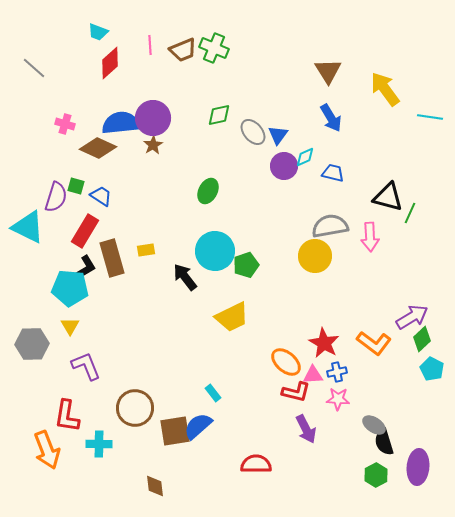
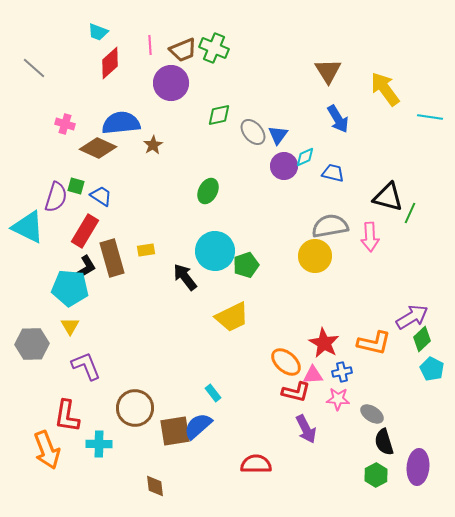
purple circle at (153, 118): moved 18 px right, 35 px up
blue arrow at (331, 118): moved 7 px right, 1 px down
orange L-shape at (374, 343): rotated 24 degrees counterclockwise
blue cross at (337, 372): moved 5 px right
gray ellipse at (374, 425): moved 2 px left, 11 px up
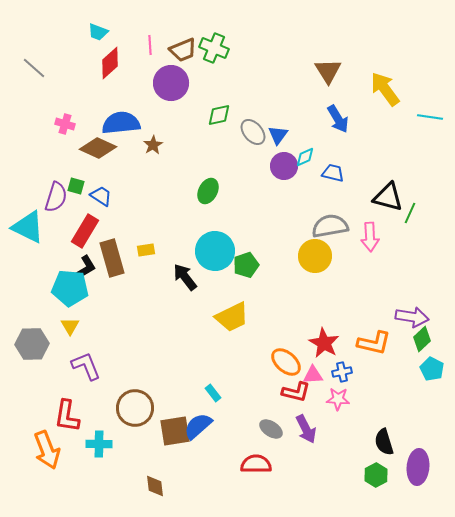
purple arrow at (412, 317): rotated 40 degrees clockwise
gray ellipse at (372, 414): moved 101 px left, 15 px down
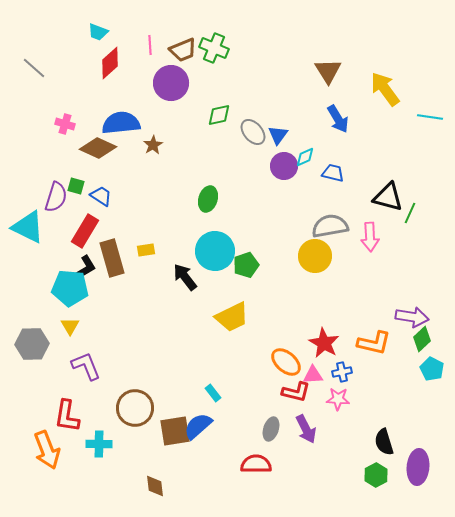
green ellipse at (208, 191): moved 8 px down; rotated 10 degrees counterclockwise
gray ellipse at (271, 429): rotated 75 degrees clockwise
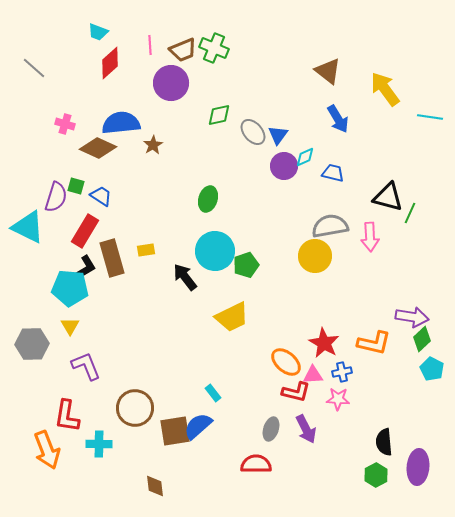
brown triangle at (328, 71): rotated 20 degrees counterclockwise
black semicircle at (384, 442): rotated 12 degrees clockwise
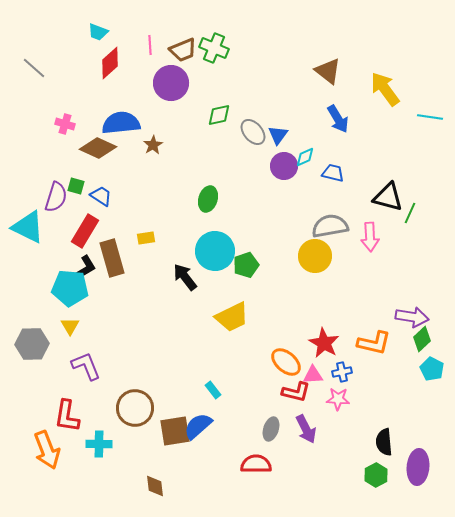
yellow rectangle at (146, 250): moved 12 px up
cyan rectangle at (213, 393): moved 3 px up
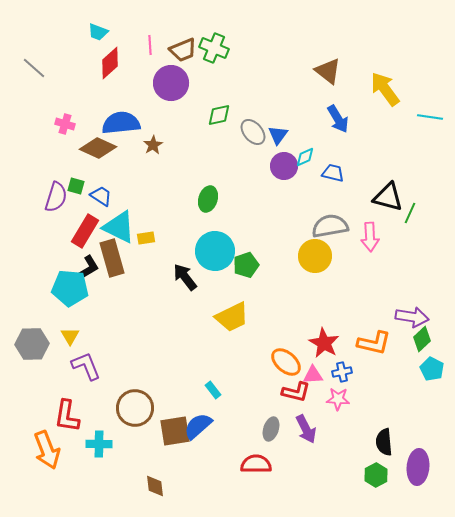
cyan triangle at (28, 227): moved 91 px right
black L-shape at (85, 268): moved 3 px right
yellow triangle at (70, 326): moved 10 px down
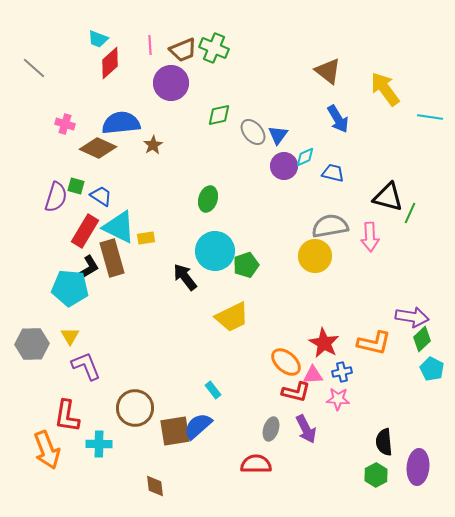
cyan trapezoid at (98, 32): moved 7 px down
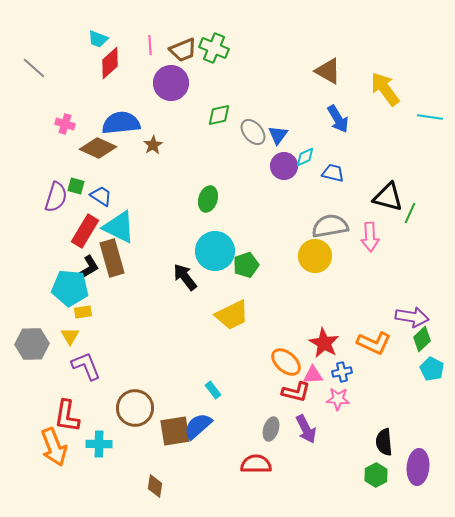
brown triangle at (328, 71): rotated 8 degrees counterclockwise
yellow rectangle at (146, 238): moved 63 px left, 74 px down
yellow trapezoid at (232, 317): moved 2 px up
orange L-shape at (374, 343): rotated 12 degrees clockwise
orange arrow at (47, 450): moved 7 px right, 3 px up
brown diamond at (155, 486): rotated 15 degrees clockwise
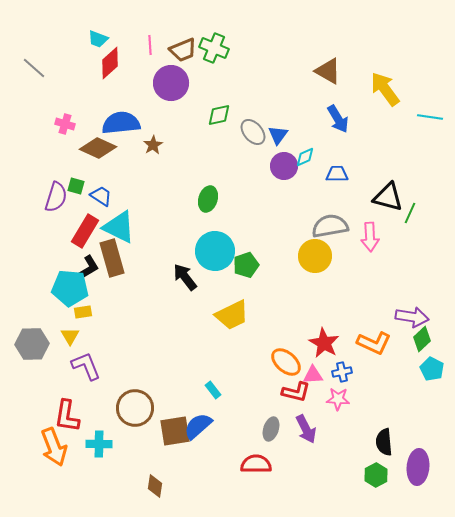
blue trapezoid at (333, 173): moved 4 px right, 1 px down; rotated 15 degrees counterclockwise
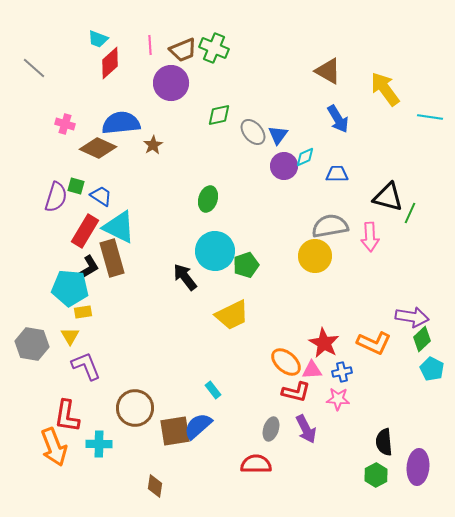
gray hexagon at (32, 344): rotated 12 degrees clockwise
pink triangle at (313, 375): moved 1 px left, 5 px up
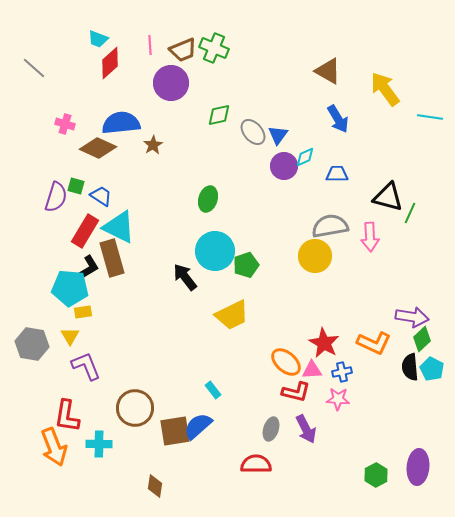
black semicircle at (384, 442): moved 26 px right, 75 px up
